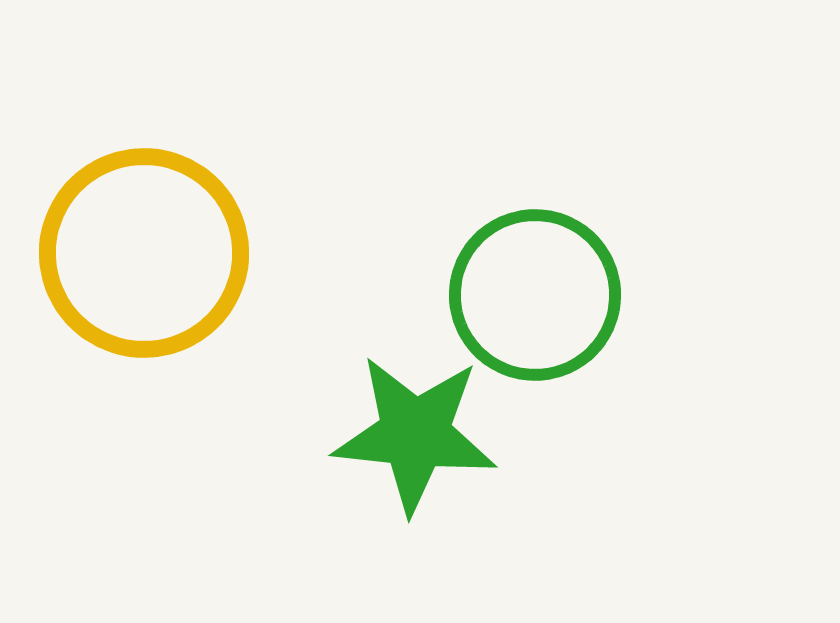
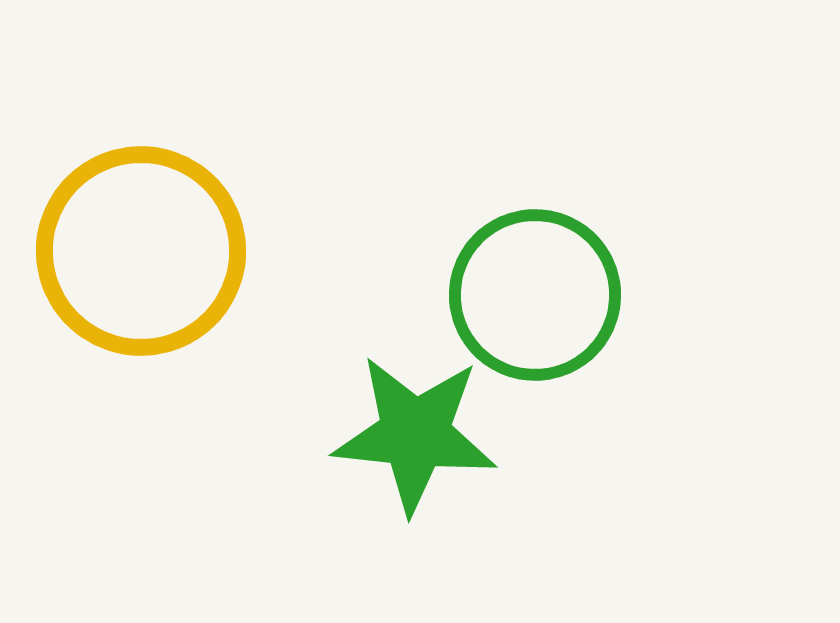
yellow circle: moved 3 px left, 2 px up
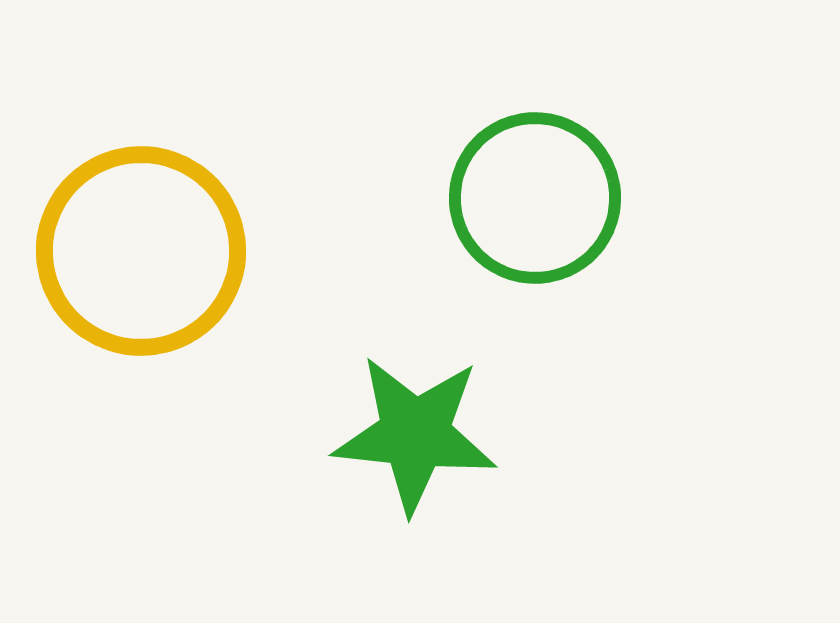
green circle: moved 97 px up
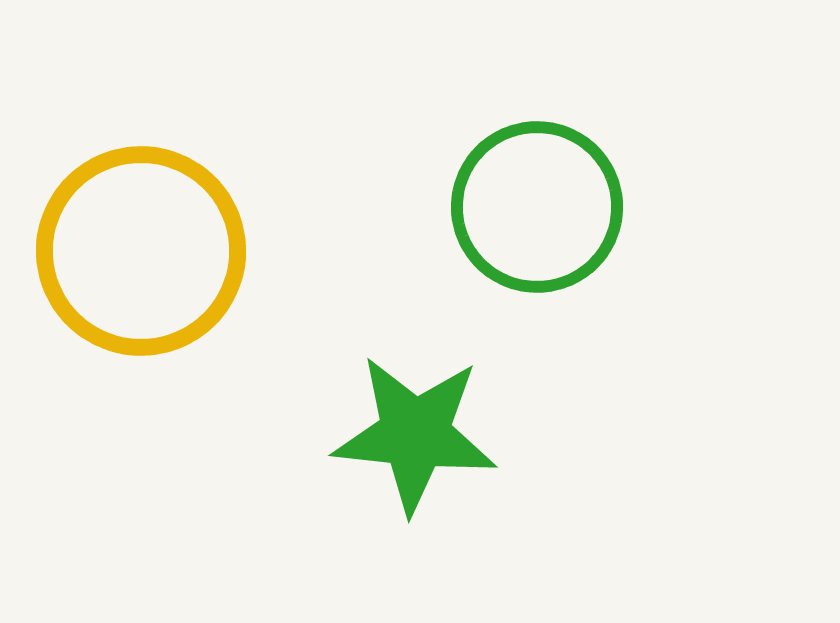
green circle: moved 2 px right, 9 px down
